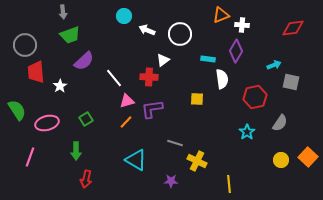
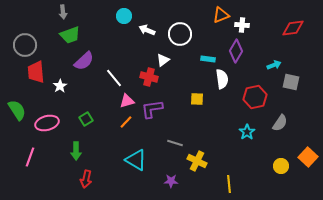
red cross: rotated 12 degrees clockwise
yellow circle: moved 6 px down
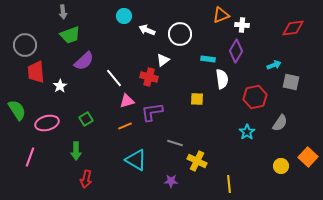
purple L-shape: moved 3 px down
orange line: moved 1 px left, 4 px down; rotated 24 degrees clockwise
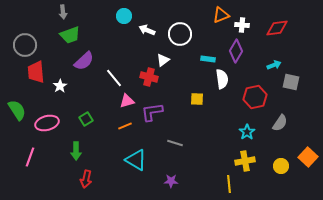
red diamond: moved 16 px left
yellow cross: moved 48 px right; rotated 36 degrees counterclockwise
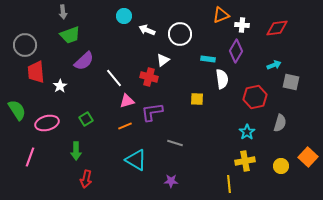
gray semicircle: rotated 18 degrees counterclockwise
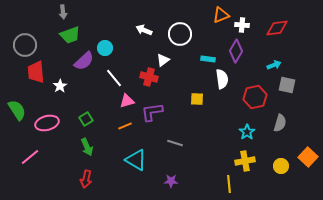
cyan circle: moved 19 px left, 32 px down
white arrow: moved 3 px left
gray square: moved 4 px left, 3 px down
green arrow: moved 11 px right, 4 px up; rotated 24 degrees counterclockwise
pink line: rotated 30 degrees clockwise
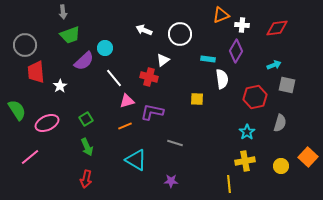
purple L-shape: rotated 20 degrees clockwise
pink ellipse: rotated 10 degrees counterclockwise
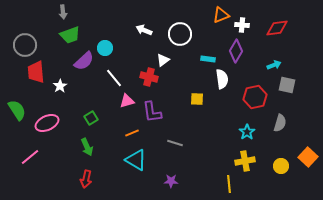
purple L-shape: rotated 110 degrees counterclockwise
green square: moved 5 px right, 1 px up
orange line: moved 7 px right, 7 px down
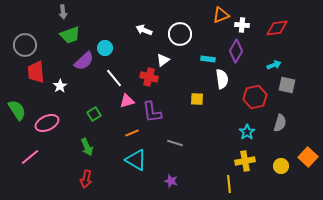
green square: moved 3 px right, 4 px up
purple star: rotated 16 degrees clockwise
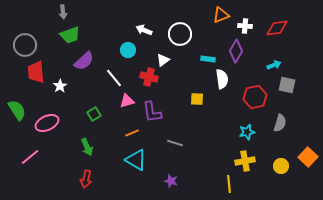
white cross: moved 3 px right, 1 px down
cyan circle: moved 23 px right, 2 px down
cyan star: rotated 21 degrees clockwise
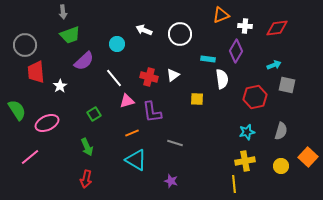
cyan circle: moved 11 px left, 6 px up
white triangle: moved 10 px right, 15 px down
gray semicircle: moved 1 px right, 8 px down
yellow line: moved 5 px right
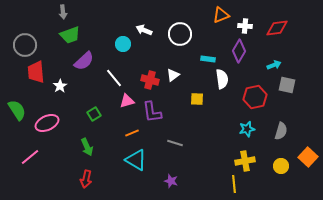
cyan circle: moved 6 px right
purple diamond: moved 3 px right
red cross: moved 1 px right, 3 px down
cyan star: moved 3 px up
